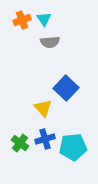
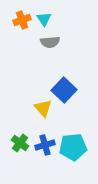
blue square: moved 2 px left, 2 px down
blue cross: moved 6 px down
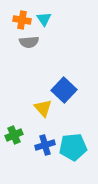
orange cross: rotated 30 degrees clockwise
gray semicircle: moved 21 px left
green cross: moved 6 px left, 8 px up; rotated 30 degrees clockwise
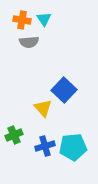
blue cross: moved 1 px down
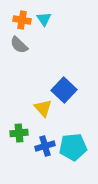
gray semicircle: moved 10 px left, 3 px down; rotated 48 degrees clockwise
green cross: moved 5 px right, 2 px up; rotated 18 degrees clockwise
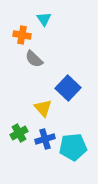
orange cross: moved 15 px down
gray semicircle: moved 15 px right, 14 px down
blue square: moved 4 px right, 2 px up
green cross: rotated 24 degrees counterclockwise
blue cross: moved 7 px up
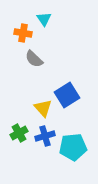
orange cross: moved 1 px right, 2 px up
blue square: moved 1 px left, 7 px down; rotated 15 degrees clockwise
blue cross: moved 3 px up
